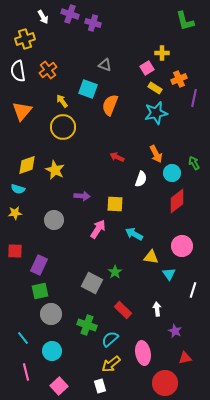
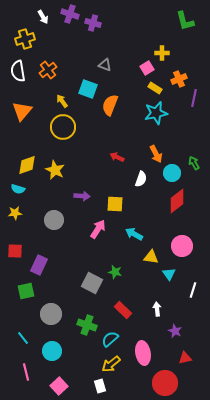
green star at (115, 272): rotated 24 degrees counterclockwise
green square at (40, 291): moved 14 px left
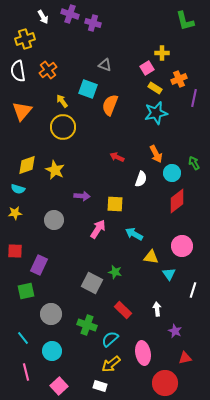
white rectangle at (100, 386): rotated 56 degrees counterclockwise
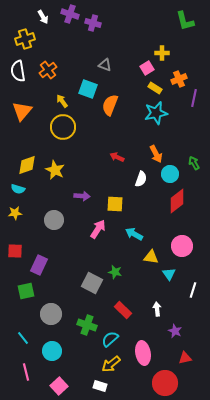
cyan circle at (172, 173): moved 2 px left, 1 px down
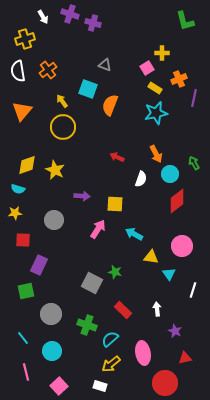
red square at (15, 251): moved 8 px right, 11 px up
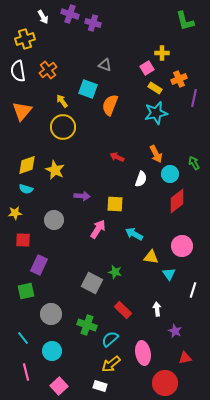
cyan semicircle at (18, 189): moved 8 px right
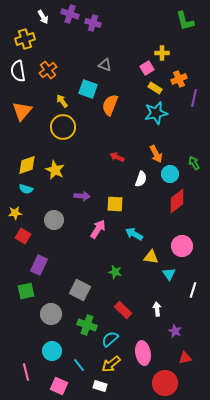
red square at (23, 240): moved 4 px up; rotated 28 degrees clockwise
gray square at (92, 283): moved 12 px left, 7 px down
cyan line at (23, 338): moved 56 px right, 27 px down
pink square at (59, 386): rotated 24 degrees counterclockwise
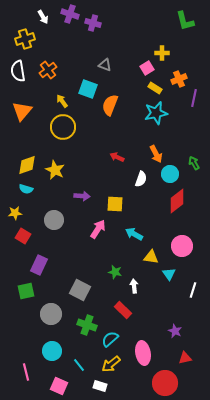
white arrow at (157, 309): moved 23 px left, 23 px up
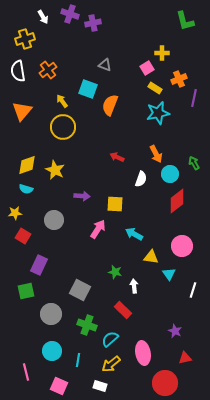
purple cross at (93, 23): rotated 28 degrees counterclockwise
cyan star at (156, 113): moved 2 px right
cyan line at (79, 365): moved 1 px left, 5 px up; rotated 48 degrees clockwise
